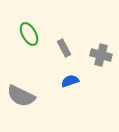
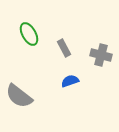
gray semicircle: moved 2 px left; rotated 12 degrees clockwise
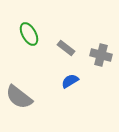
gray rectangle: moved 2 px right; rotated 24 degrees counterclockwise
blue semicircle: rotated 12 degrees counterclockwise
gray semicircle: moved 1 px down
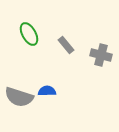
gray rectangle: moved 3 px up; rotated 12 degrees clockwise
blue semicircle: moved 23 px left, 10 px down; rotated 30 degrees clockwise
gray semicircle: rotated 20 degrees counterclockwise
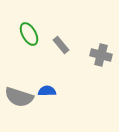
gray rectangle: moved 5 px left
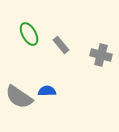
gray semicircle: rotated 16 degrees clockwise
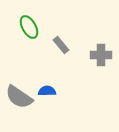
green ellipse: moved 7 px up
gray cross: rotated 15 degrees counterclockwise
